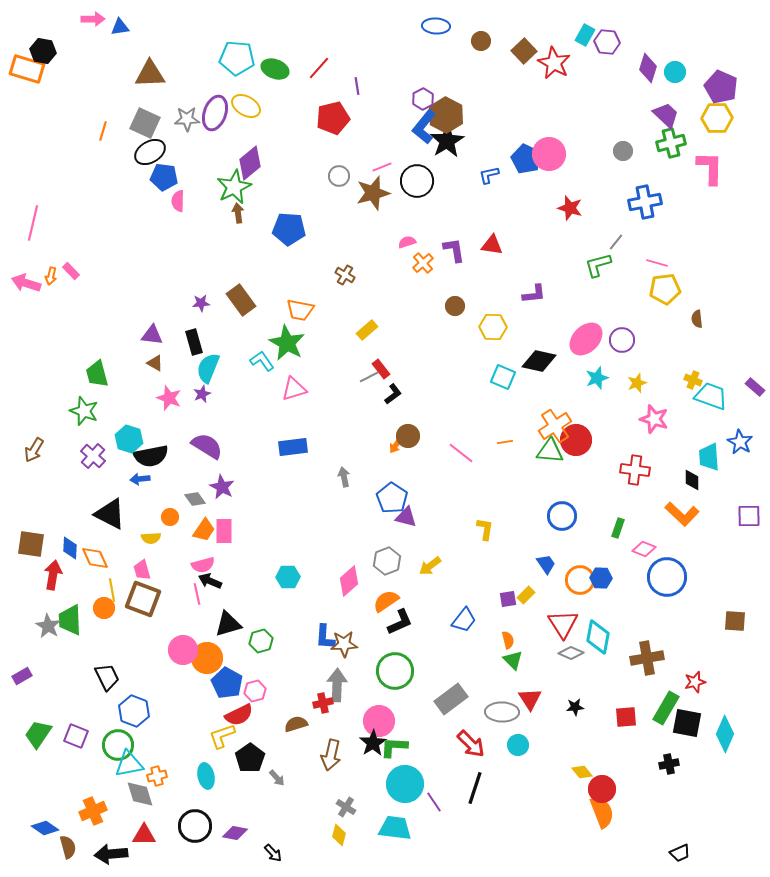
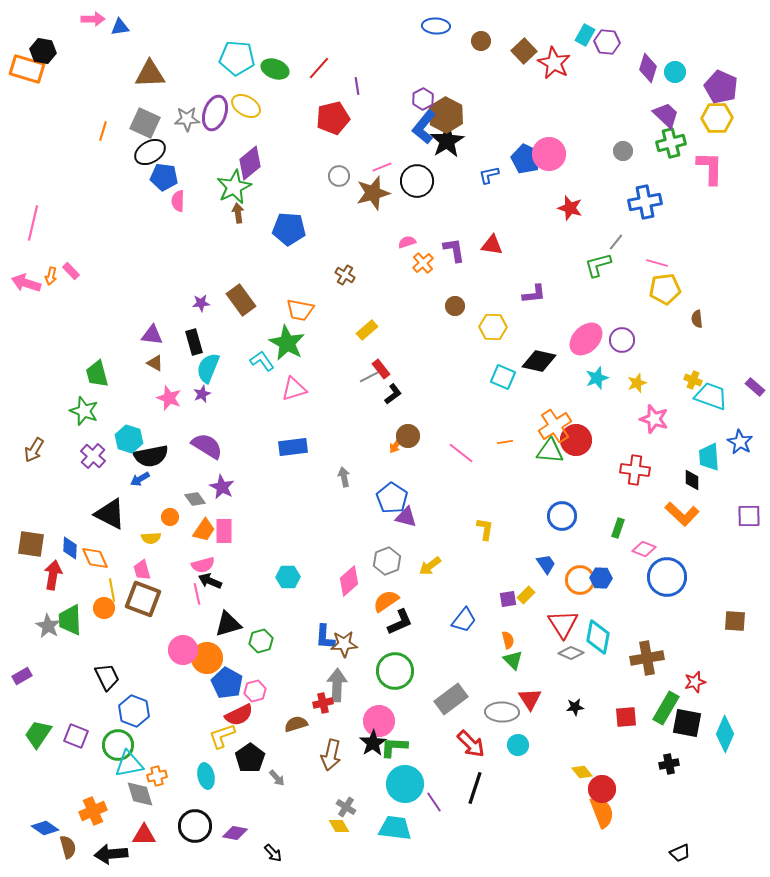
blue arrow at (140, 479): rotated 24 degrees counterclockwise
yellow diamond at (339, 835): moved 9 px up; rotated 45 degrees counterclockwise
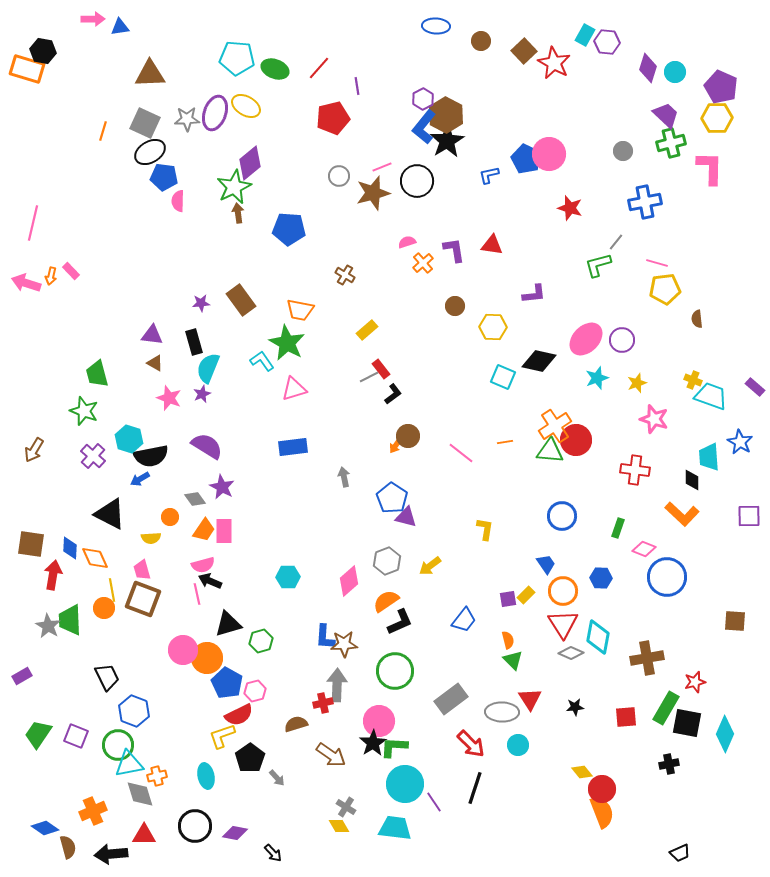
orange circle at (580, 580): moved 17 px left, 11 px down
brown arrow at (331, 755): rotated 68 degrees counterclockwise
